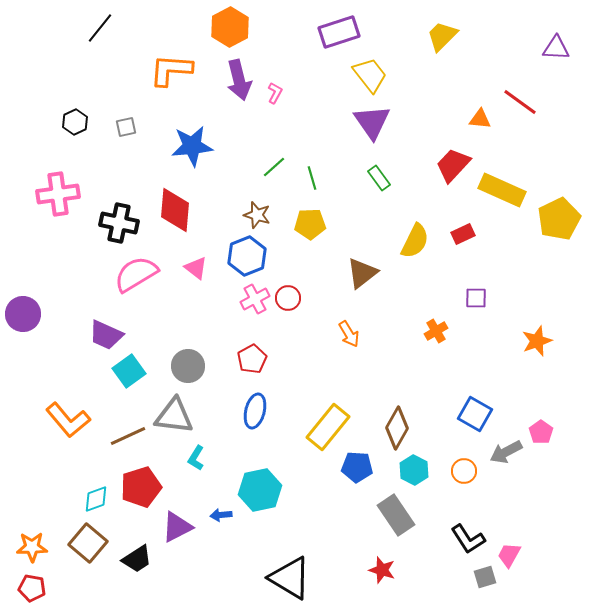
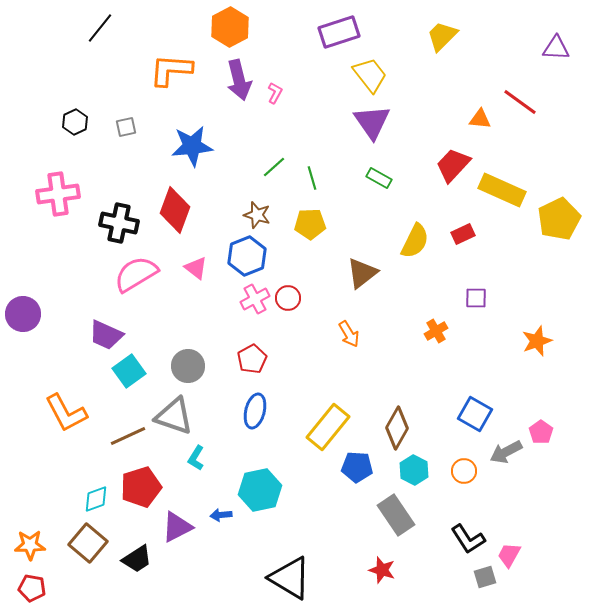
green rectangle at (379, 178): rotated 25 degrees counterclockwise
red diamond at (175, 210): rotated 15 degrees clockwise
gray triangle at (174, 416): rotated 12 degrees clockwise
orange L-shape at (68, 420): moved 2 px left, 7 px up; rotated 12 degrees clockwise
orange star at (32, 547): moved 2 px left, 2 px up
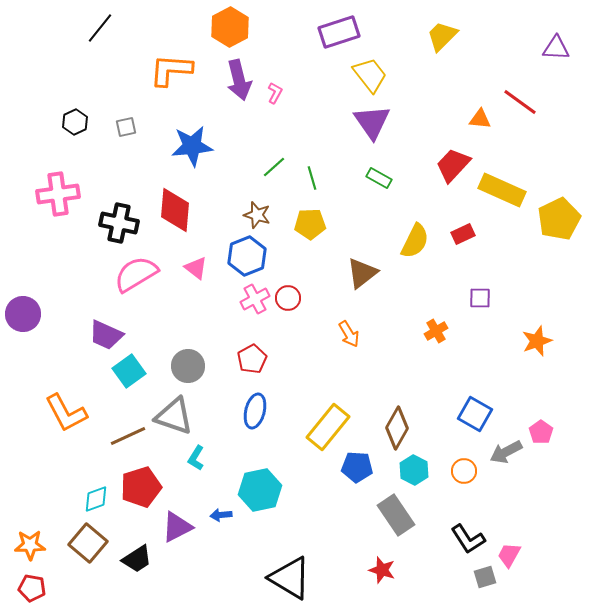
red diamond at (175, 210): rotated 15 degrees counterclockwise
purple square at (476, 298): moved 4 px right
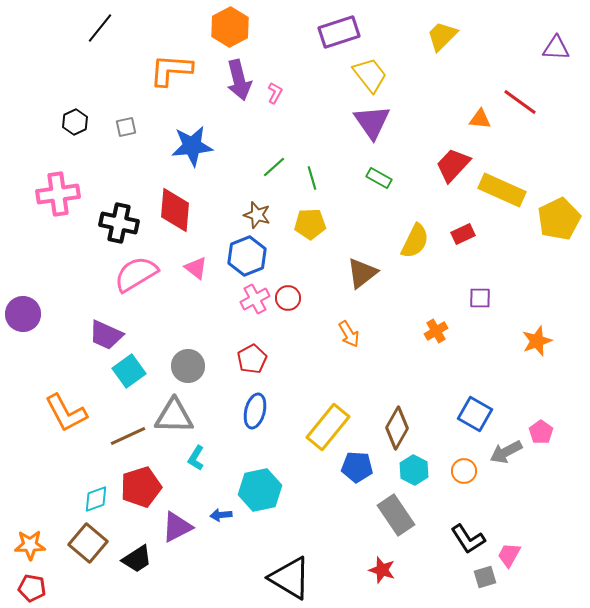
gray triangle at (174, 416): rotated 18 degrees counterclockwise
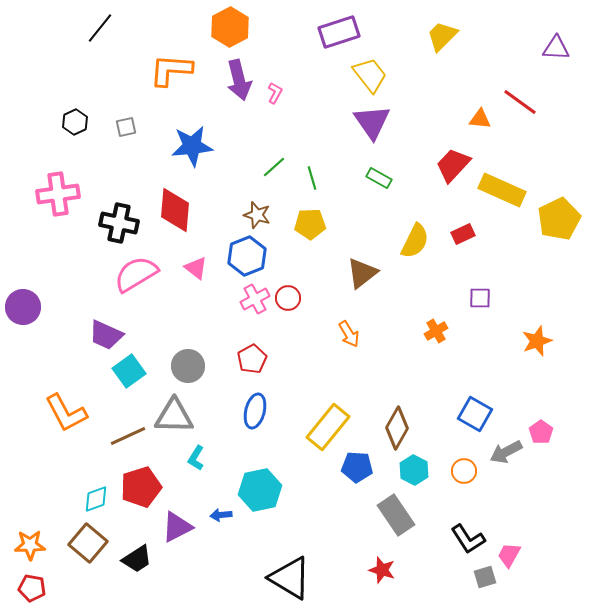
purple circle at (23, 314): moved 7 px up
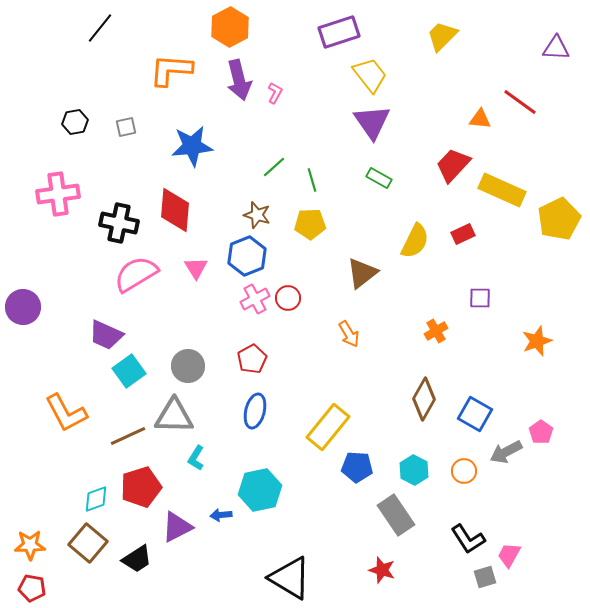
black hexagon at (75, 122): rotated 15 degrees clockwise
green line at (312, 178): moved 2 px down
pink triangle at (196, 268): rotated 20 degrees clockwise
brown diamond at (397, 428): moved 27 px right, 29 px up
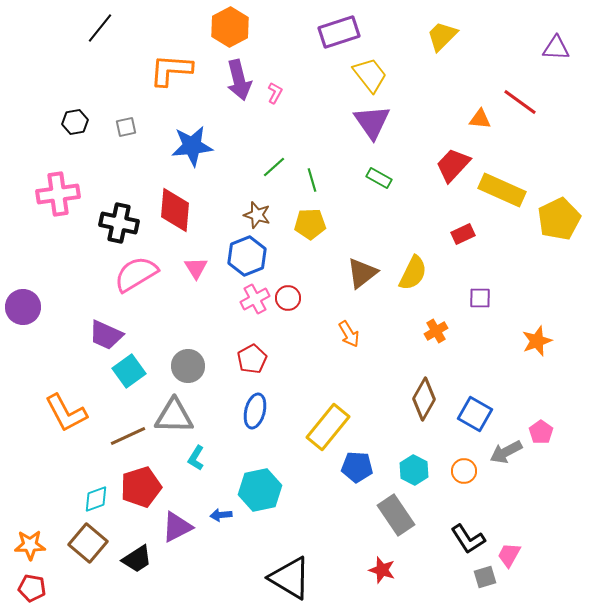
yellow semicircle at (415, 241): moved 2 px left, 32 px down
